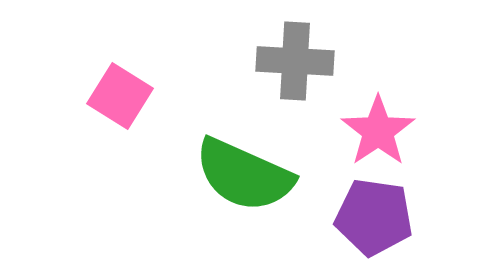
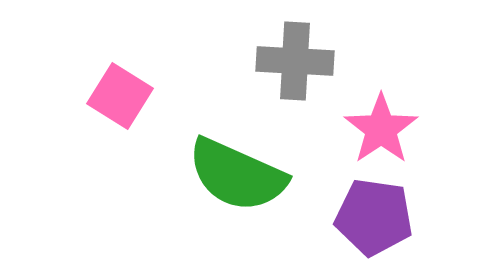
pink star: moved 3 px right, 2 px up
green semicircle: moved 7 px left
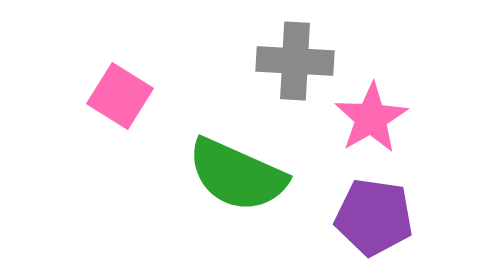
pink star: moved 10 px left, 11 px up; rotated 4 degrees clockwise
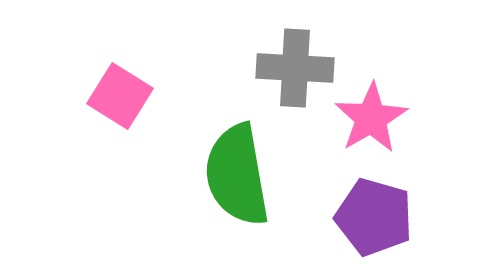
gray cross: moved 7 px down
green semicircle: rotated 56 degrees clockwise
purple pentagon: rotated 8 degrees clockwise
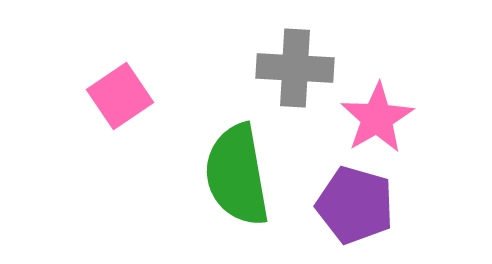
pink square: rotated 24 degrees clockwise
pink star: moved 6 px right
purple pentagon: moved 19 px left, 12 px up
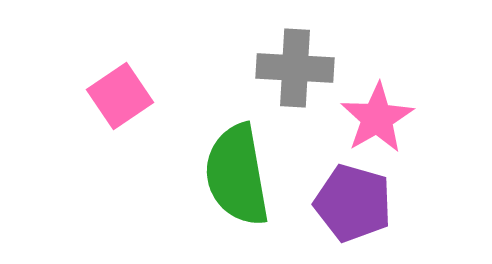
purple pentagon: moved 2 px left, 2 px up
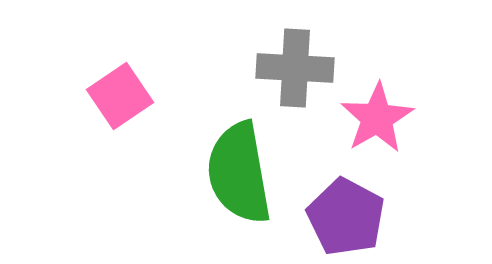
green semicircle: moved 2 px right, 2 px up
purple pentagon: moved 7 px left, 14 px down; rotated 12 degrees clockwise
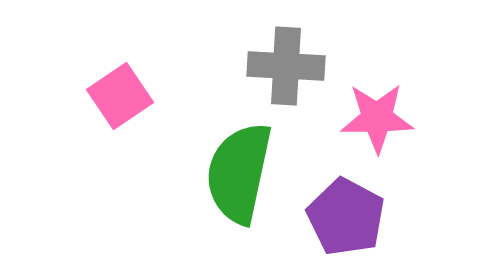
gray cross: moved 9 px left, 2 px up
pink star: rotated 30 degrees clockwise
green semicircle: rotated 22 degrees clockwise
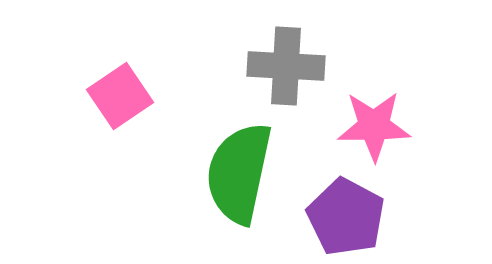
pink star: moved 3 px left, 8 px down
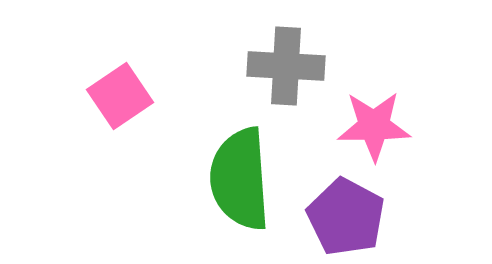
green semicircle: moved 1 px right, 6 px down; rotated 16 degrees counterclockwise
